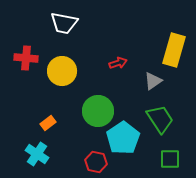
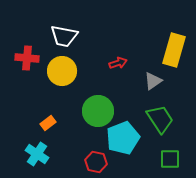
white trapezoid: moved 13 px down
red cross: moved 1 px right
cyan pentagon: rotated 12 degrees clockwise
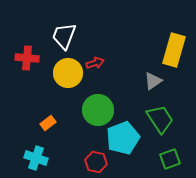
white trapezoid: rotated 100 degrees clockwise
red arrow: moved 23 px left
yellow circle: moved 6 px right, 2 px down
green circle: moved 1 px up
cyan cross: moved 1 px left, 4 px down; rotated 15 degrees counterclockwise
green square: rotated 20 degrees counterclockwise
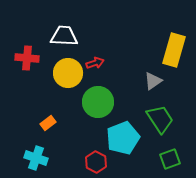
white trapezoid: rotated 72 degrees clockwise
green circle: moved 8 px up
red hexagon: rotated 15 degrees clockwise
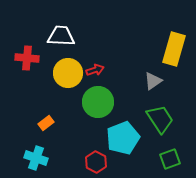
white trapezoid: moved 3 px left
yellow rectangle: moved 1 px up
red arrow: moved 7 px down
orange rectangle: moved 2 px left
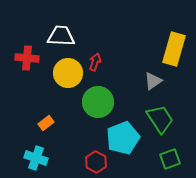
red arrow: moved 8 px up; rotated 54 degrees counterclockwise
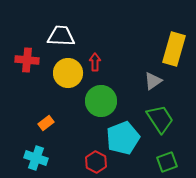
red cross: moved 2 px down
red arrow: rotated 18 degrees counterclockwise
green circle: moved 3 px right, 1 px up
green square: moved 3 px left, 3 px down
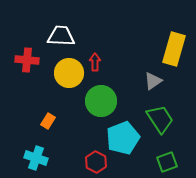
yellow circle: moved 1 px right
orange rectangle: moved 2 px right, 2 px up; rotated 21 degrees counterclockwise
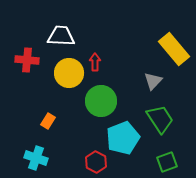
yellow rectangle: rotated 56 degrees counterclockwise
gray triangle: rotated 12 degrees counterclockwise
